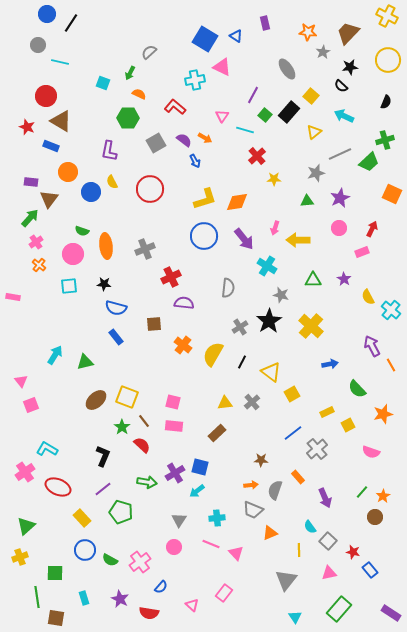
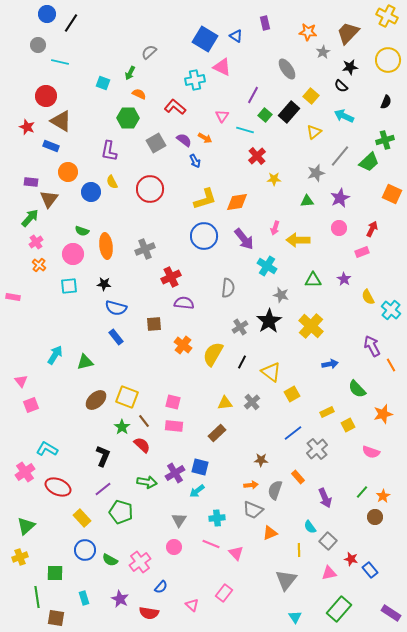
gray line at (340, 154): moved 2 px down; rotated 25 degrees counterclockwise
red star at (353, 552): moved 2 px left, 7 px down
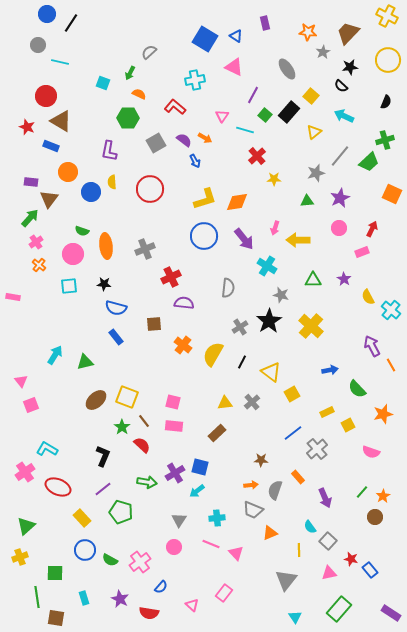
pink triangle at (222, 67): moved 12 px right
yellow semicircle at (112, 182): rotated 24 degrees clockwise
blue arrow at (330, 364): moved 6 px down
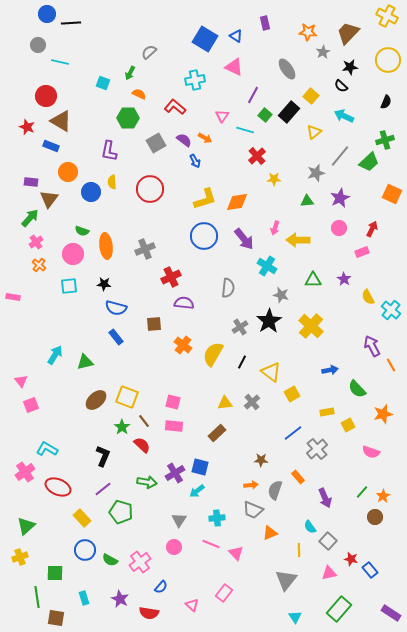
black line at (71, 23): rotated 54 degrees clockwise
yellow rectangle at (327, 412): rotated 16 degrees clockwise
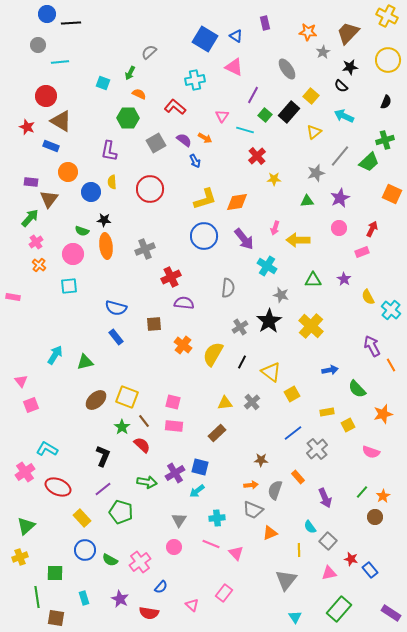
cyan line at (60, 62): rotated 18 degrees counterclockwise
black star at (104, 284): moved 64 px up
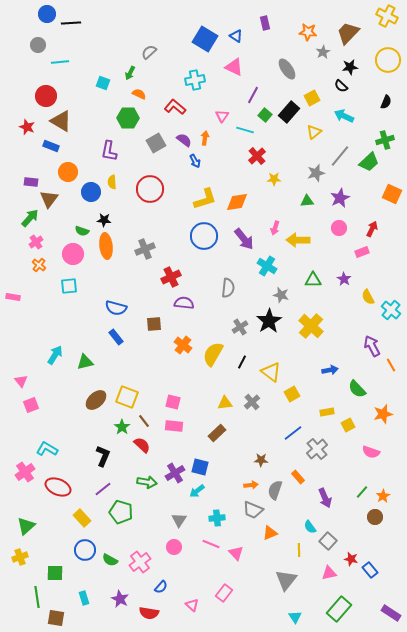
yellow square at (311, 96): moved 1 px right, 2 px down; rotated 21 degrees clockwise
orange arrow at (205, 138): rotated 112 degrees counterclockwise
